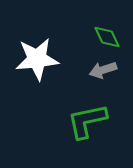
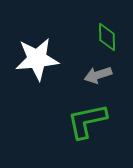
green diamond: rotated 24 degrees clockwise
gray arrow: moved 5 px left, 5 px down
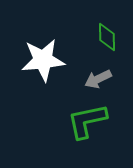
white star: moved 6 px right, 1 px down
gray arrow: moved 4 px down; rotated 8 degrees counterclockwise
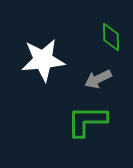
green diamond: moved 4 px right
green L-shape: rotated 12 degrees clockwise
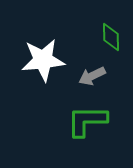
gray arrow: moved 6 px left, 3 px up
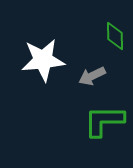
green diamond: moved 4 px right, 1 px up
green L-shape: moved 17 px right
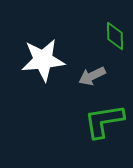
green L-shape: rotated 9 degrees counterclockwise
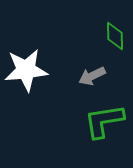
white star: moved 17 px left, 10 px down
